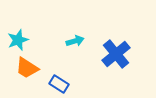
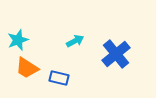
cyan arrow: rotated 12 degrees counterclockwise
blue rectangle: moved 6 px up; rotated 18 degrees counterclockwise
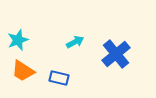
cyan arrow: moved 1 px down
orange trapezoid: moved 4 px left, 3 px down
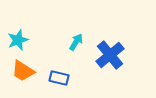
cyan arrow: moved 1 px right; rotated 30 degrees counterclockwise
blue cross: moved 6 px left, 1 px down
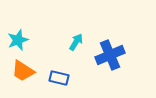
blue cross: rotated 16 degrees clockwise
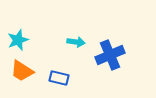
cyan arrow: rotated 66 degrees clockwise
orange trapezoid: moved 1 px left
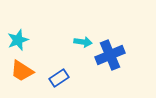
cyan arrow: moved 7 px right
blue rectangle: rotated 48 degrees counterclockwise
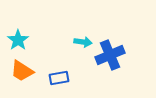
cyan star: rotated 15 degrees counterclockwise
blue rectangle: rotated 24 degrees clockwise
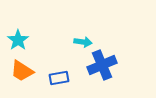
blue cross: moved 8 px left, 10 px down
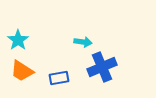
blue cross: moved 2 px down
